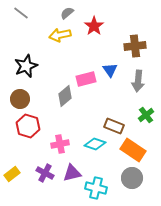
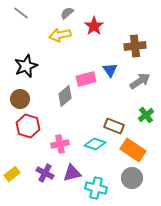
gray arrow: moved 2 px right; rotated 130 degrees counterclockwise
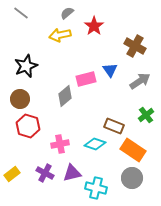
brown cross: rotated 35 degrees clockwise
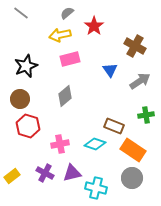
pink rectangle: moved 16 px left, 20 px up
green cross: rotated 28 degrees clockwise
yellow rectangle: moved 2 px down
